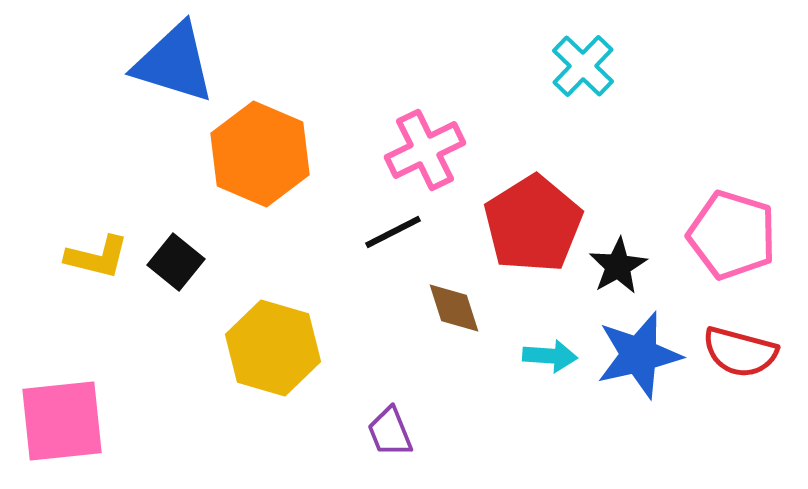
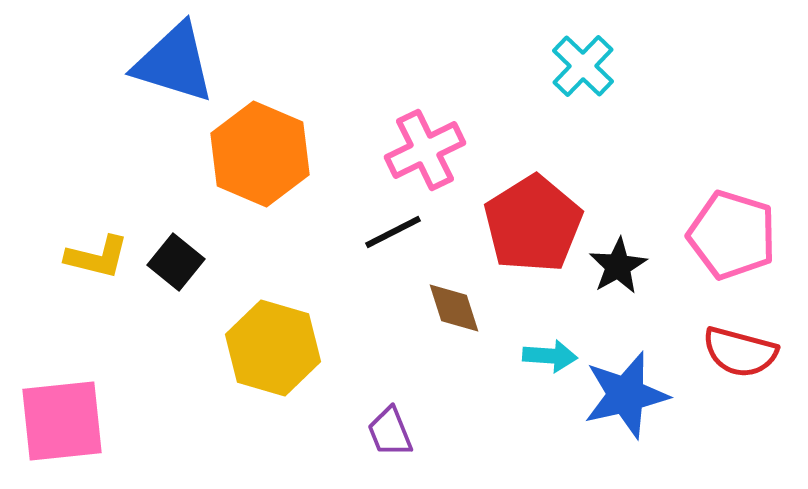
blue star: moved 13 px left, 40 px down
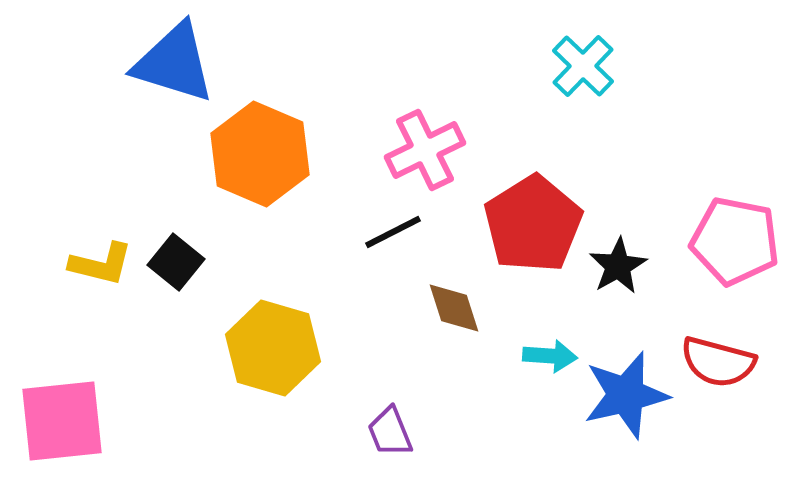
pink pentagon: moved 3 px right, 6 px down; rotated 6 degrees counterclockwise
yellow L-shape: moved 4 px right, 7 px down
red semicircle: moved 22 px left, 10 px down
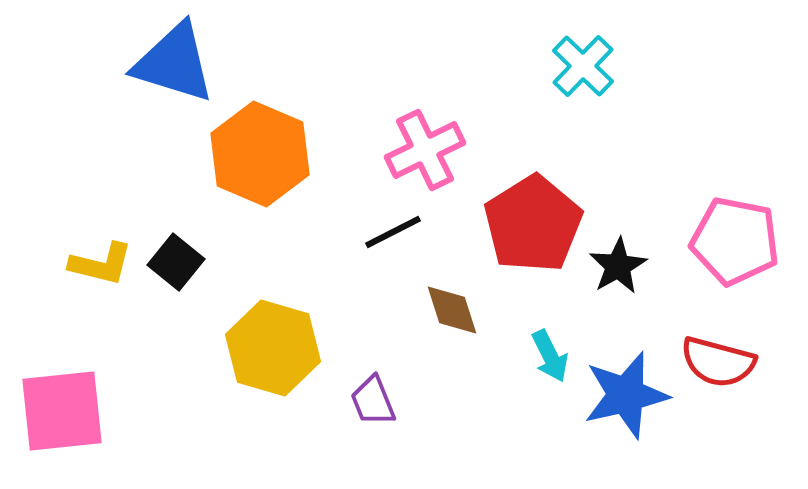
brown diamond: moved 2 px left, 2 px down
cyan arrow: rotated 60 degrees clockwise
pink square: moved 10 px up
purple trapezoid: moved 17 px left, 31 px up
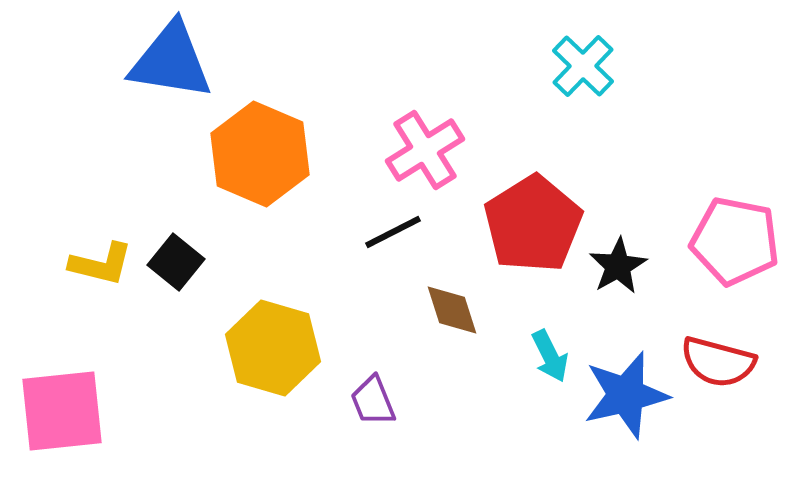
blue triangle: moved 3 px left, 2 px up; rotated 8 degrees counterclockwise
pink cross: rotated 6 degrees counterclockwise
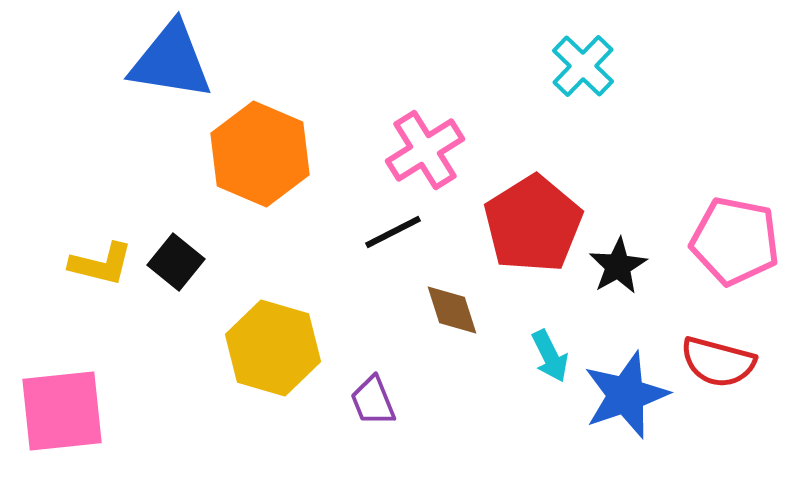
blue star: rotated 6 degrees counterclockwise
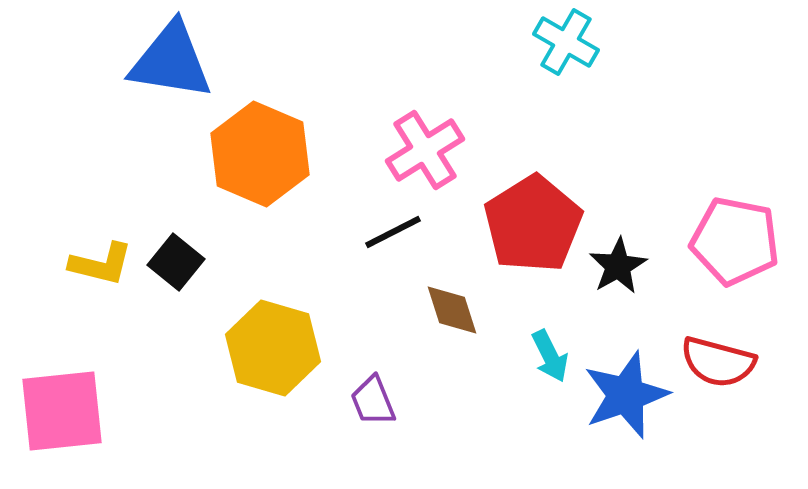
cyan cross: moved 17 px left, 24 px up; rotated 14 degrees counterclockwise
